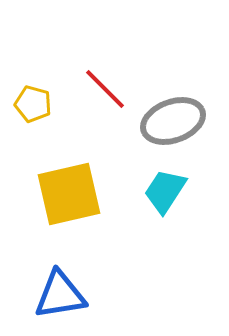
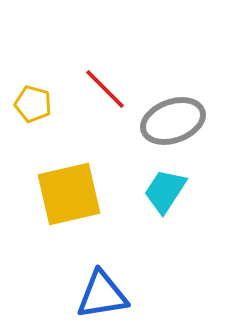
blue triangle: moved 42 px right
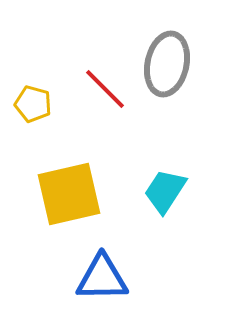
gray ellipse: moved 6 px left, 57 px up; rotated 58 degrees counterclockwise
blue triangle: moved 17 px up; rotated 8 degrees clockwise
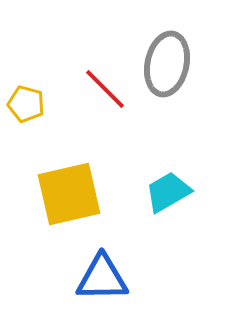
yellow pentagon: moved 7 px left
cyan trapezoid: moved 3 px right, 1 px down; rotated 27 degrees clockwise
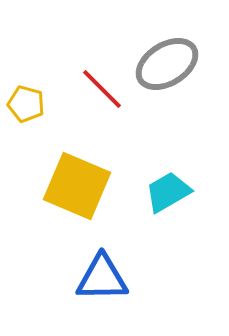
gray ellipse: rotated 46 degrees clockwise
red line: moved 3 px left
yellow square: moved 8 px right, 8 px up; rotated 36 degrees clockwise
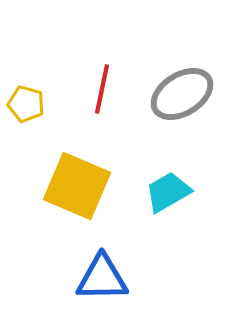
gray ellipse: moved 15 px right, 30 px down
red line: rotated 57 degrees clockwise
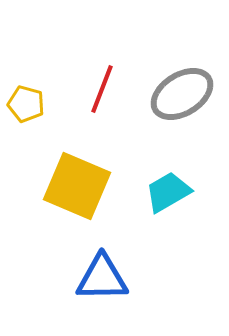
red line: rotated 9 degrees clockwise
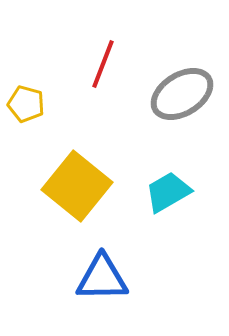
red line: moved 1 px right, 25 px up
yellow square: rotated 16 degrees clockwise
